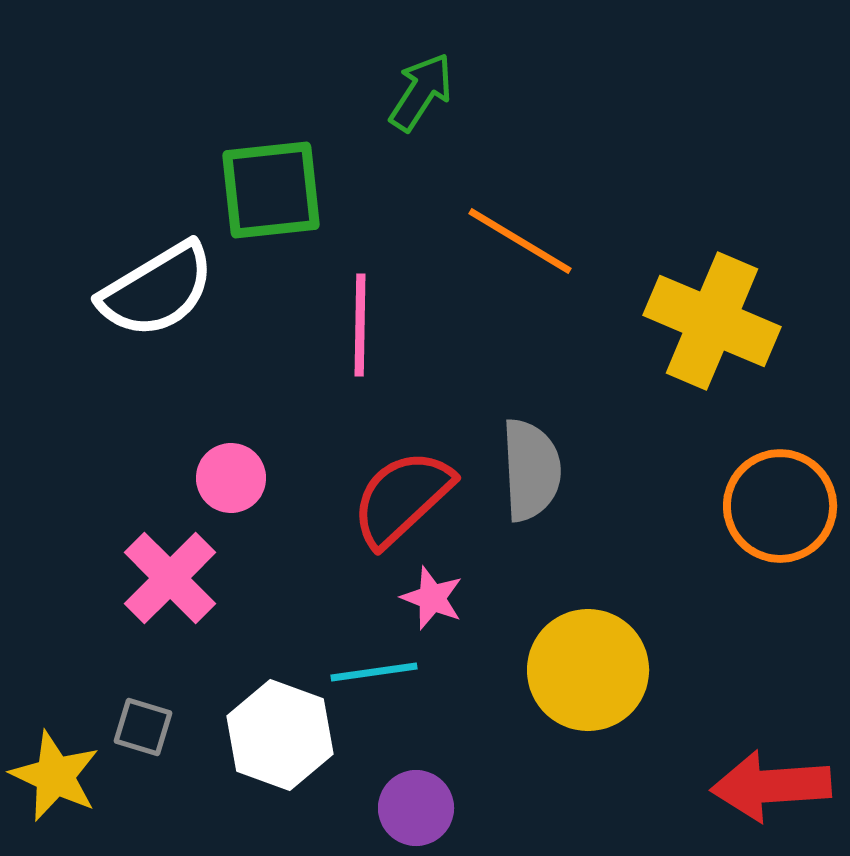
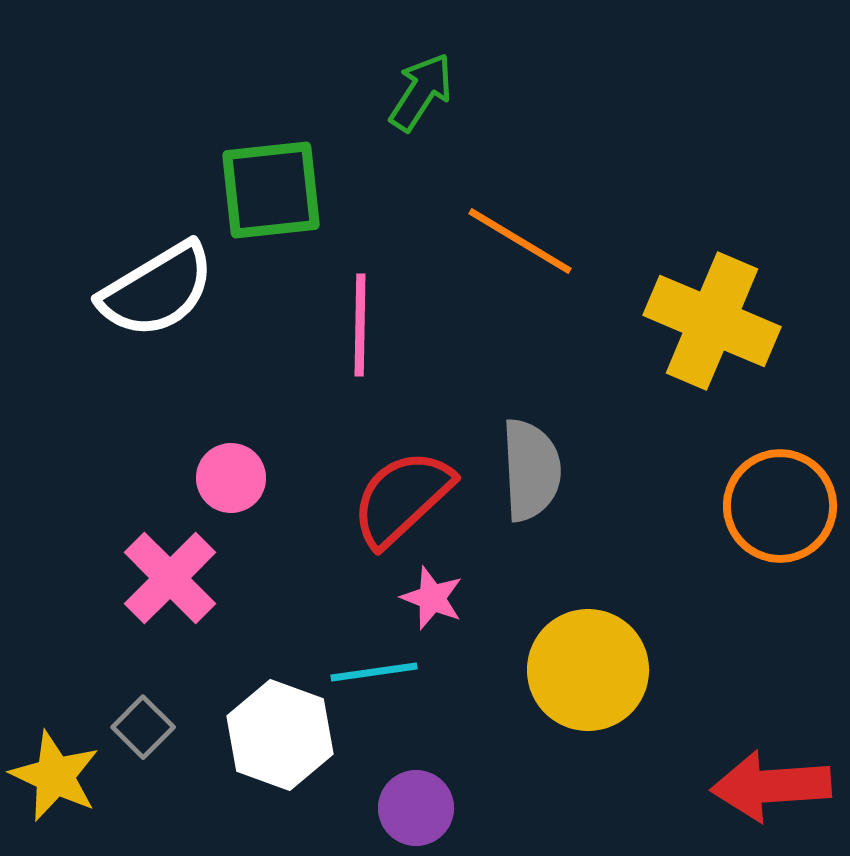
gray square: rotated 28 degrees clockwise
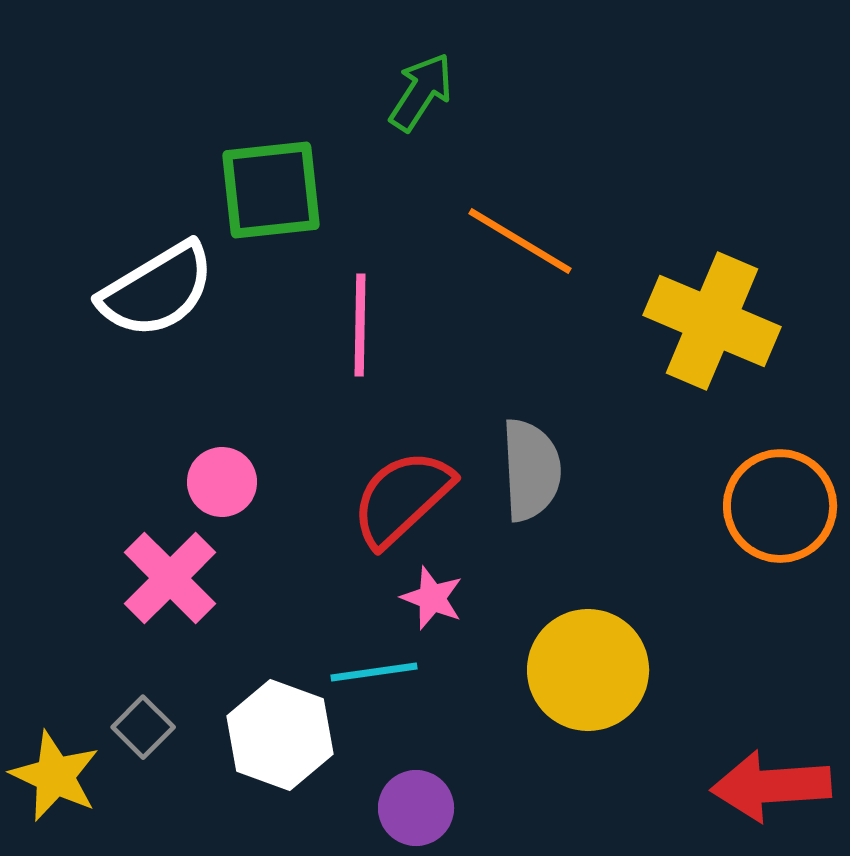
pink circle: moved 9 px left, 4 px down
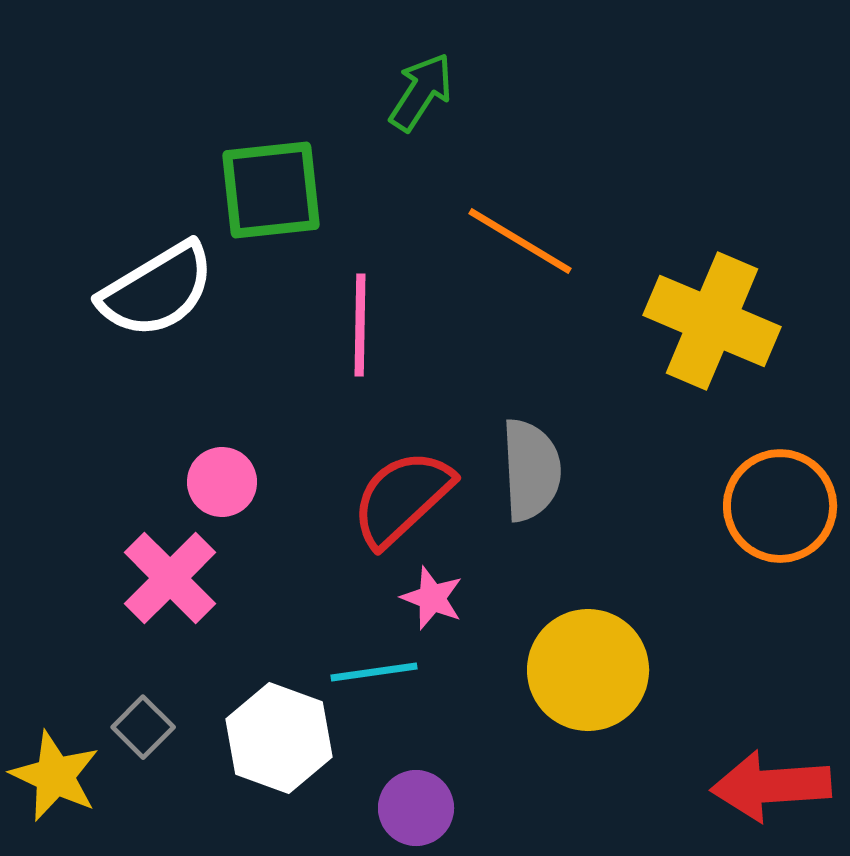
white hexagon: moved 1 px left, 3 px down
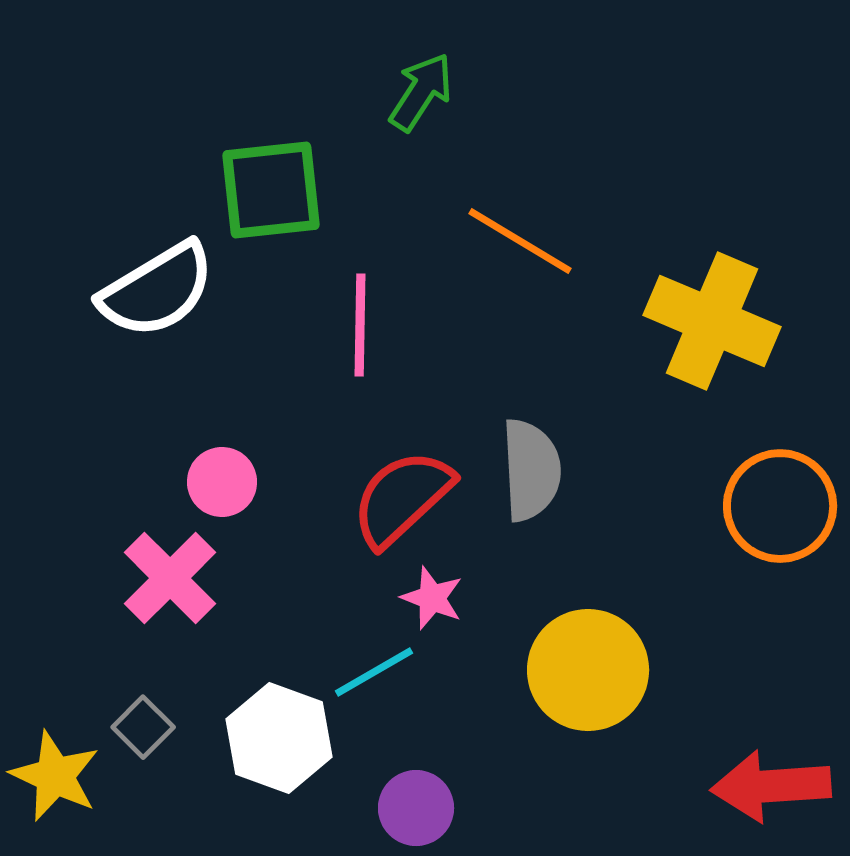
cyan line: rotated 22 degrees counterclockwise
